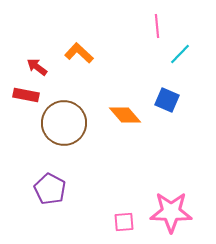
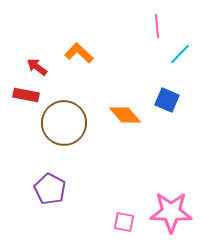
pink square: rotated 15 degrees clockwise
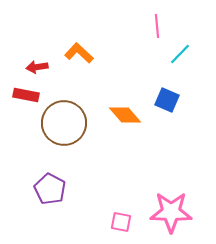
red arrow: rotated 45 degrees counterclockwise
pink square: moved 3 px left
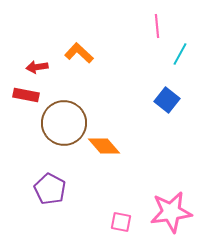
cyan line: rotated 15 degrees counterclockwise
blue square: rotated 15 degrees clockwise
orange diamond: moved 21 px left, 31 px down
pink star: rotated 9 degrees counterclockwise
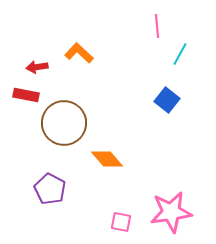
orange diamond: moved 3 px right, 13 px down
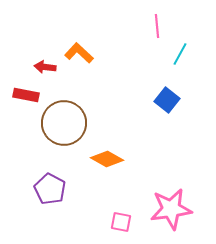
red arrow: moved 8 px right; rotated 15 degrees clockwise
orange diamond: rotated 20 degrees counterclockwise
pink star: moved 3 px up
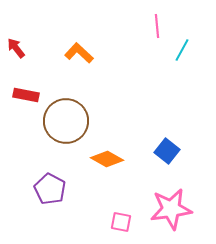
cyan line: moved 2 px right, 4 px up
red arrow: moved 29 px left, 19 px up; rotated 45 degrees clockwise
blue square: moved 51 px down
brown circle: moved 2 px right, 2 px up
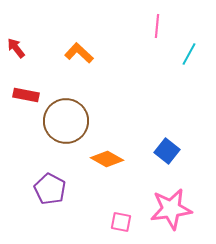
pink line: rotated 10 degrees clockwise
cyan line: moved 7 px right, 4 px down
